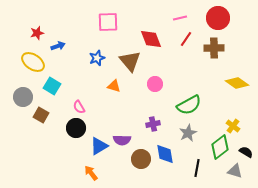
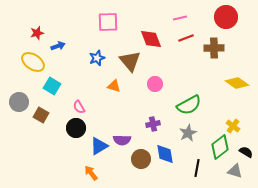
red circle: moved 8 px right, 1 px up
red line: moved 1 px up; rotated 35 degrees clockwise
gray circle: moved 4 px left, 5 px down
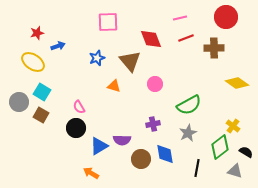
cyan square: moved 10 px left, 6 px down
orange arrow: rotated 21 degrees counterclockwise
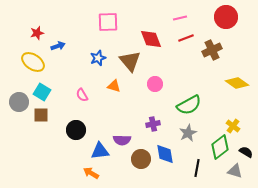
brown cross: moved 2 px left, 2 px down; rotated 24 degrees counterclockwise
blue star: moved 1 px right
pink semicircle: moved 3 px right, 12 px up
brown square: rotated 28 degrees counterclockwise
black circle: moved 2 px down
blue triangle: moved 1 px right, 5 px down; rotated 24 degrees clockwise
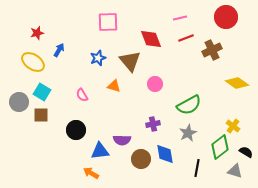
blue arrow: moved 1 px right, 4 px down; rotated 40 degrees counterclockwise
